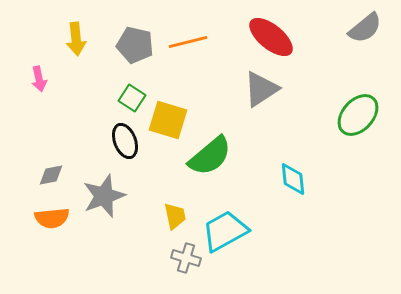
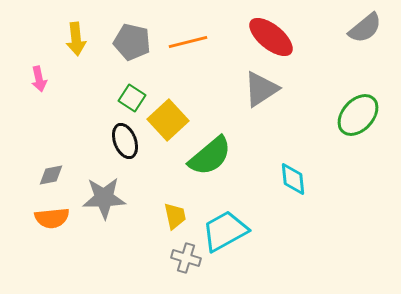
gray pentagon: moved 3 px left, 3 px up
yellow square: rotated 30 degrees clockwise
gray star: moved 2 px down; rotated 18 degrees clockwise
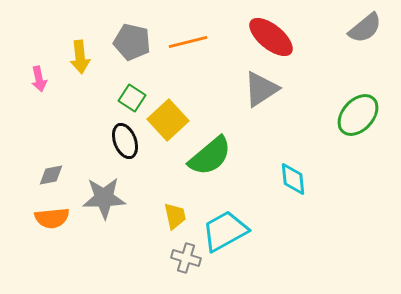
yellow arrow: moved 4 px right, 18 px down
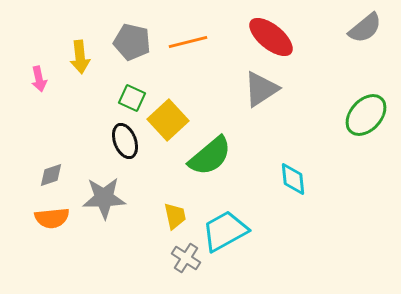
green square: rotated 8 degrees counterclockwise
green ellipse: moved 8 px right
gray diamond: rotated 8 degrees counterclockwise
gray cross: rotated 16 degrees clockwise
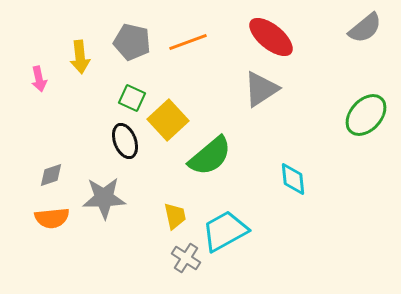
orange line: rotated 6 degrees counterclockwise
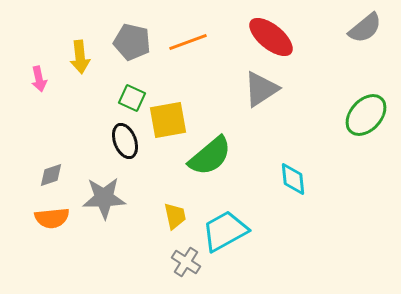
yellow square: rotated 33 degrees clockwise
gray cross: moved 4 px down
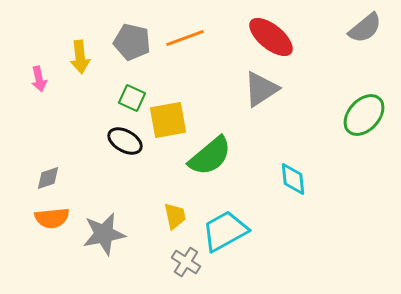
orange line: moved 3 px left, 4 px up
green ellipse: moved 2 px left
black ellipse: rotated 40 degrees counterclockwise
gray diamond: moved 3 px left, 3 px down
gray star: moved 36 px down; rotated 9 degrees counterclockwise
